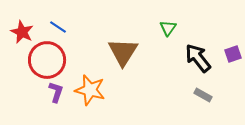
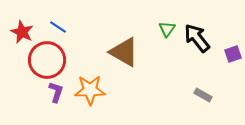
green triangle: moved 1 px left, 1 px down
brown triangle: moved 1 px right; rotated 32 degrees counterclockwise
black arrow: moved 1 px left, 20 px up
orange star: rotated 16 degrees counterclockwise
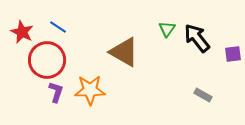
purple square: rotated 12 degrees clockwise
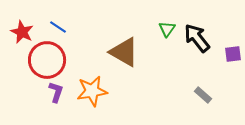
orange star: moved 2 px right, 1 px down; rotated 8 degrees counterclockwise
gray rectangle: rotated 12 degrees clockwise
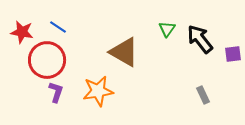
red star: rotated 15 degrees counterclockwise
black arrow: moved 3 px right, 1 px down
orange star: moved 6 px right
gray rectangle: rotated 24 degrees clockwise
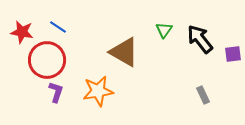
green triangle: moved 3 px left, 1 px down
